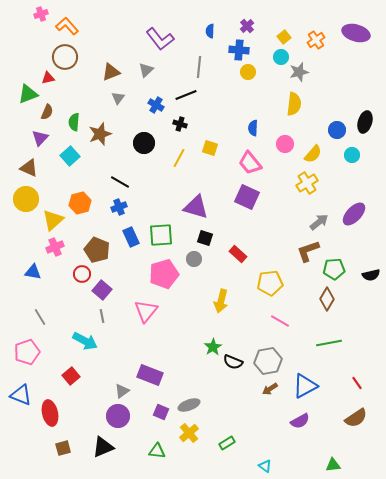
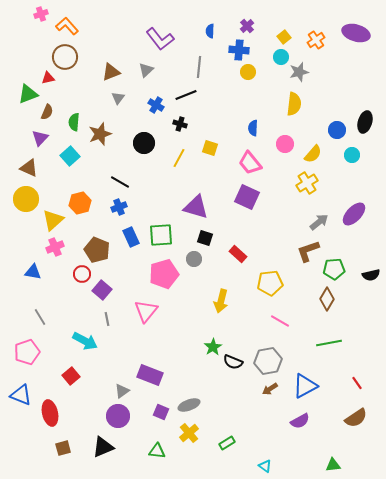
gray line at (102, 316): moved 5 px right, 3 px down
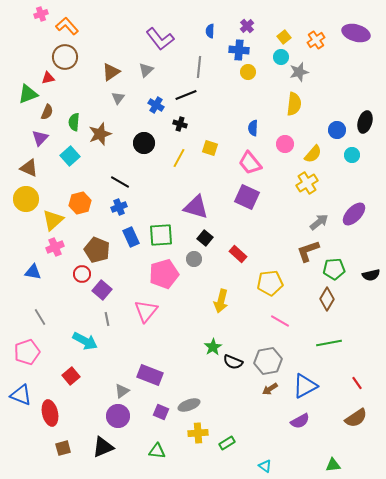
brown triangle at (111, 72): rotated 12 degrees counterclockwise
black square at (205, 238): rotated 21 degrees clockwise
yellow cross at (189, 433): moved 9 px right; rotated 36 degrees clockwise
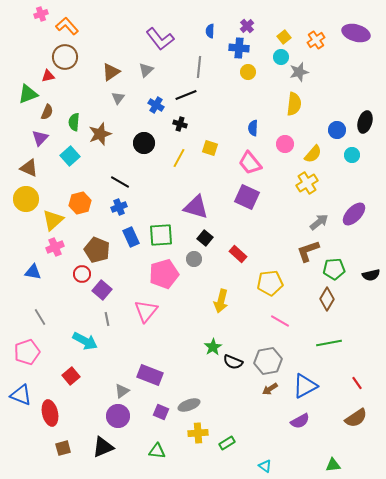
blue cross at (239, 50): moved 2 px up
red triangle at (48, 78): moved 2 px up
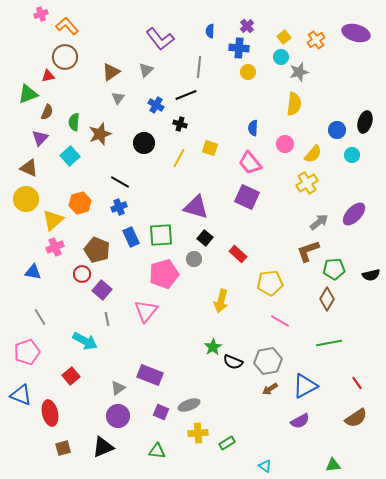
gray triangle at (122, 391): moved 4 px left, 3 px up
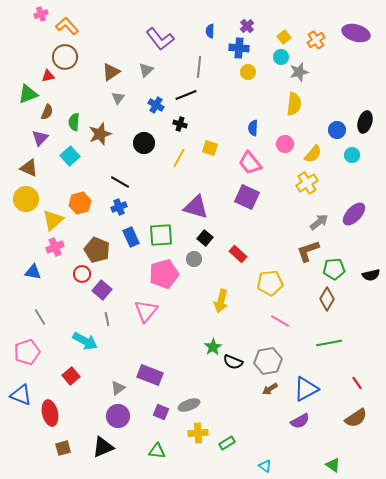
blue triangle at (305, 386): moved 1 px right, 3 px down
green triangle at (333, 465): rotated 42 degrees clockwise
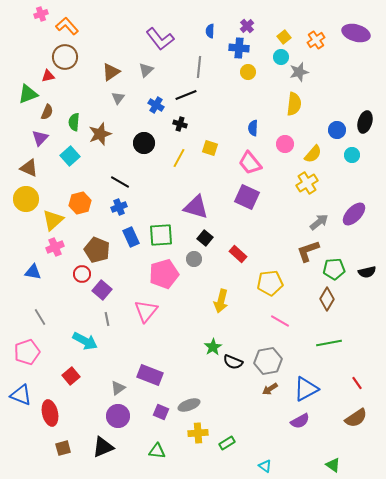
black semicircle at (371, 275): moved 4 px left, 3 px up
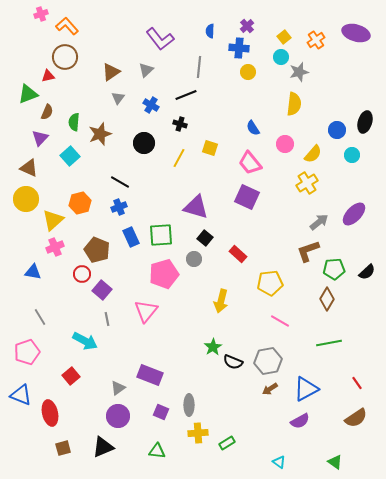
blue cross at (156, 105): moved 5 px left
blue semicircle at (253, 128): rotated 35 degrees counterclockwise
black semicircle at (367, 272): rotated 30 degrees counterclockwise
gray ellipse at (189, 405): rotated 70 degrees counterclockwise
green triangle at (333, 465): moved 2 px right, 3 px up
cyan triangle at (265, 466): moved 14 px right, 4 px up
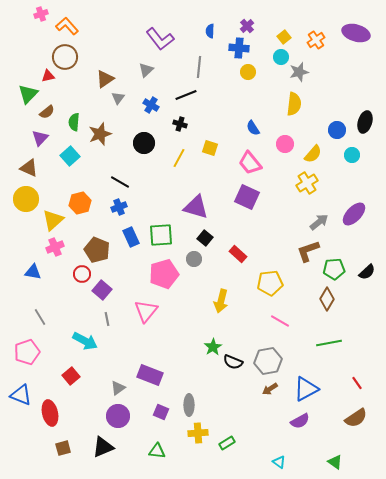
brown triangle at (111, 72): moved 6 px left, 7 px down
green triangle at (28, 94): rotated 25 degrees counterclockwise
brown semicircle at (47, 112): rotated 28 degrees clockwise
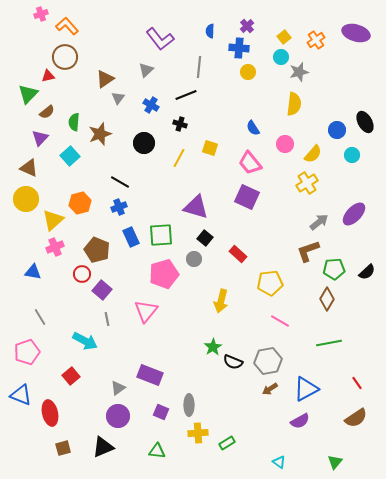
black ellipse at (365, 122): rotated 45 degrees counterclockwise
green triangle at (335, 462): rotated 35 degrees clockwise
